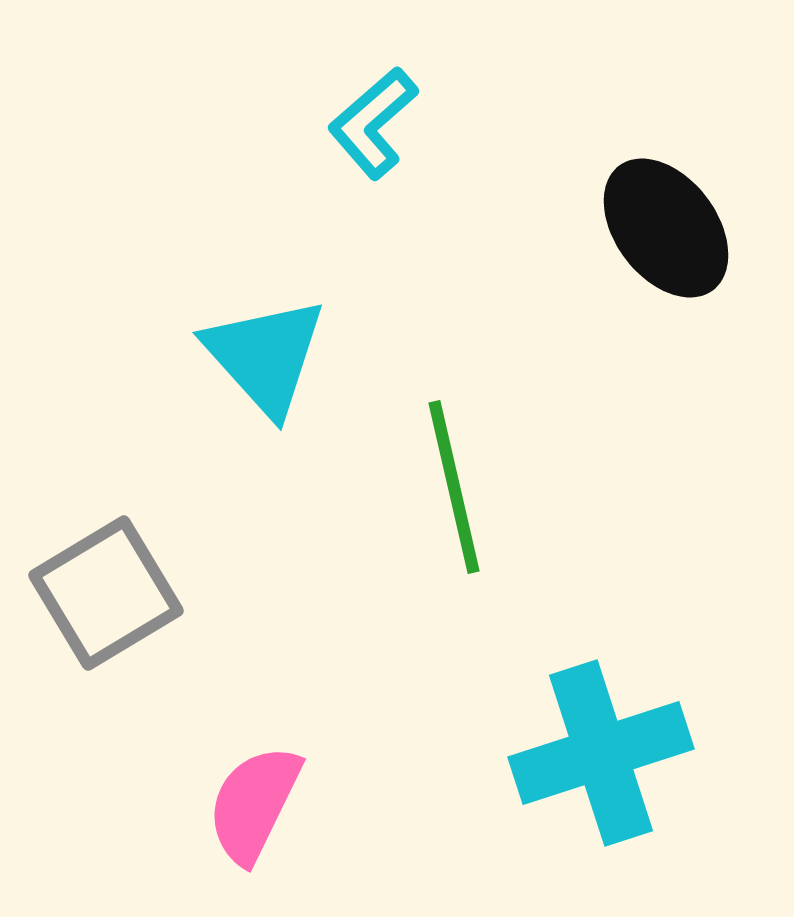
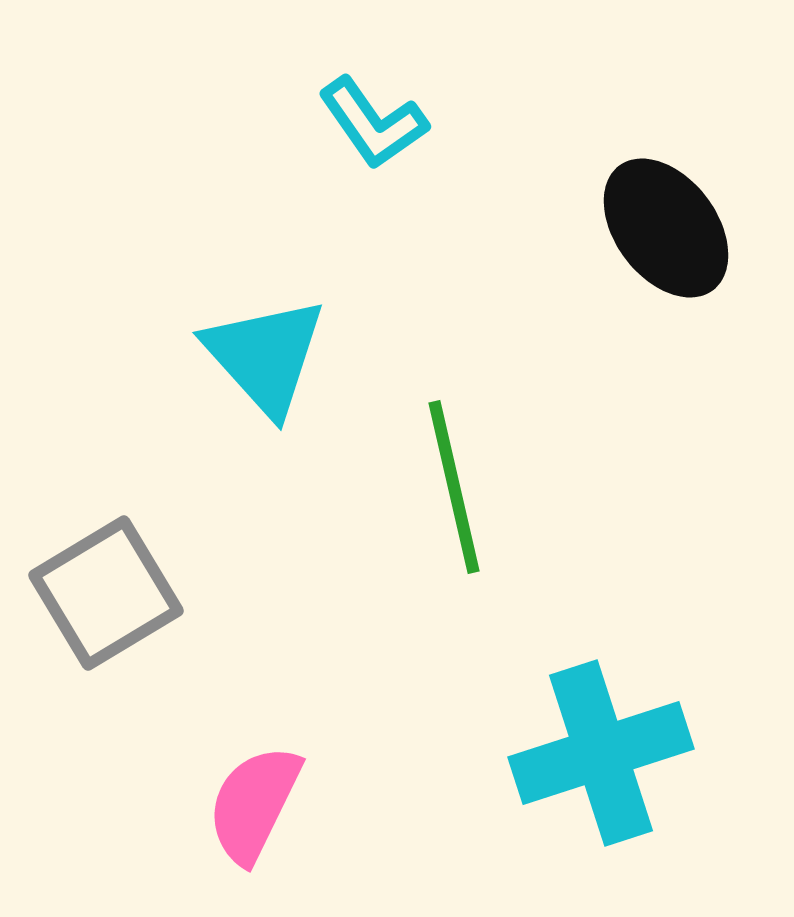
cyan L-shape: rotated 84 degrees counterclockwise
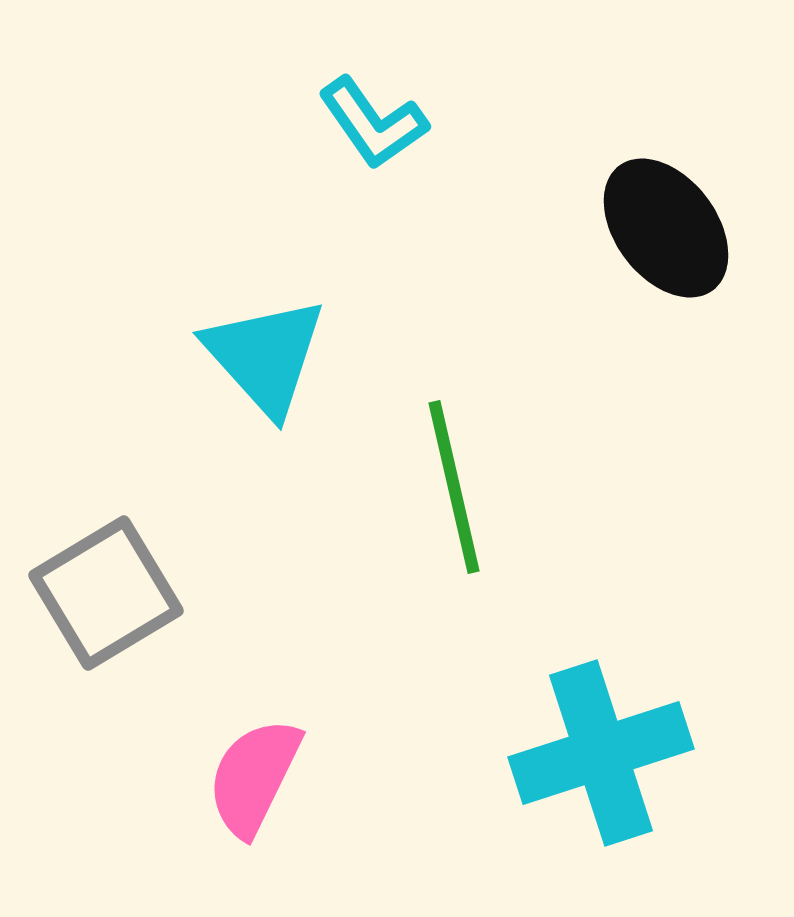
pink semicircle: moved 27 px up
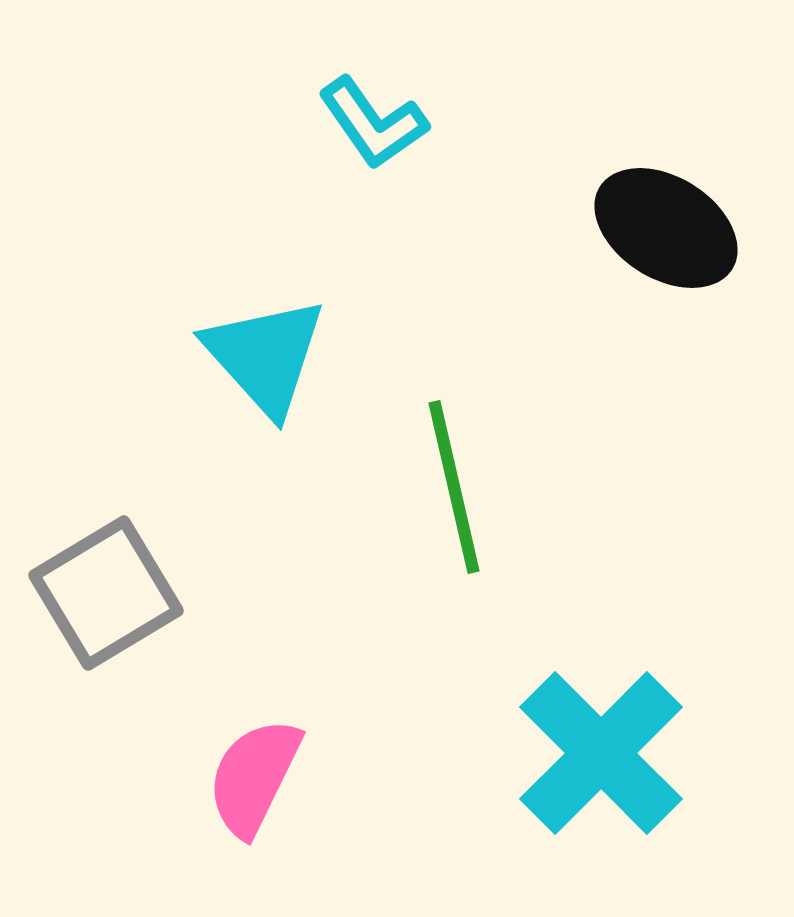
black ellipse: rotated 21 degrees counterclockwise
cyan cross: rotated 27 degrees counterclockwise
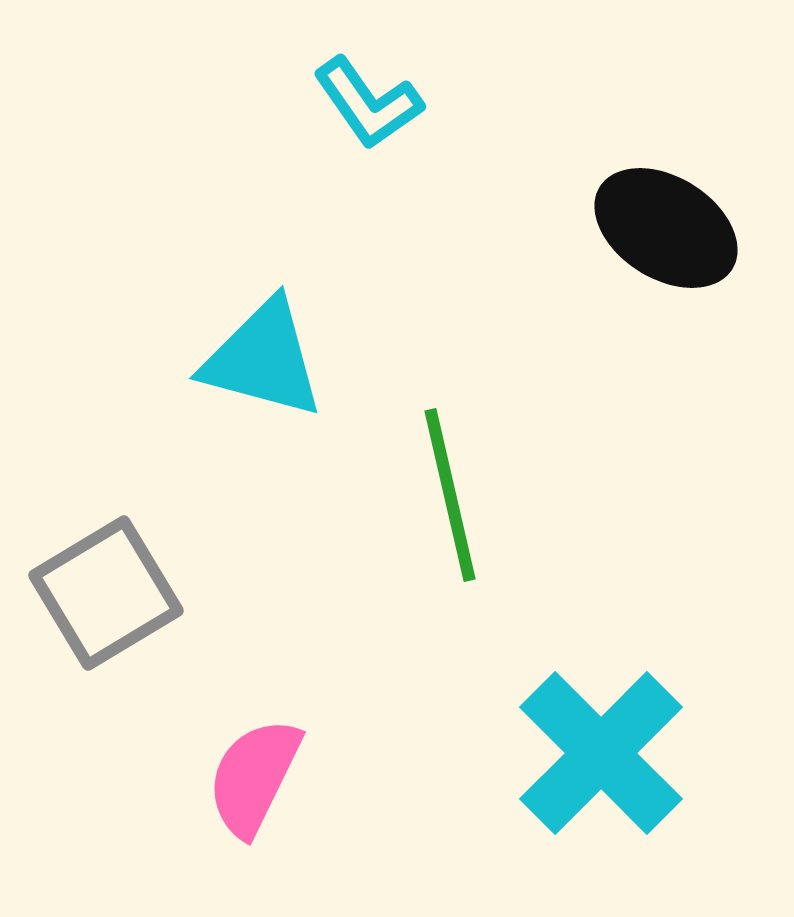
cyan L-shape: moved 5 px left, 20 px up
cyan triangle: moved 2 px left, 3 px down; rotated 33 degrees counterclockwise
green line: moved 4 px left, 8 px down
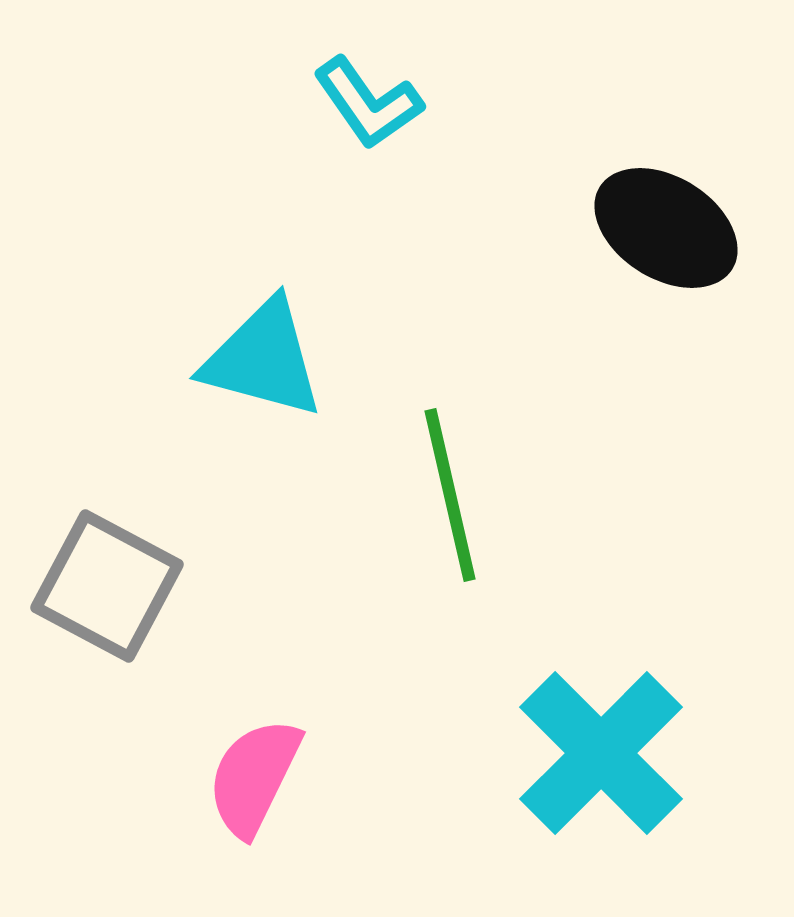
gray square: moved 1 px right, 7 px up; rotated 31 degrees counterclockwise
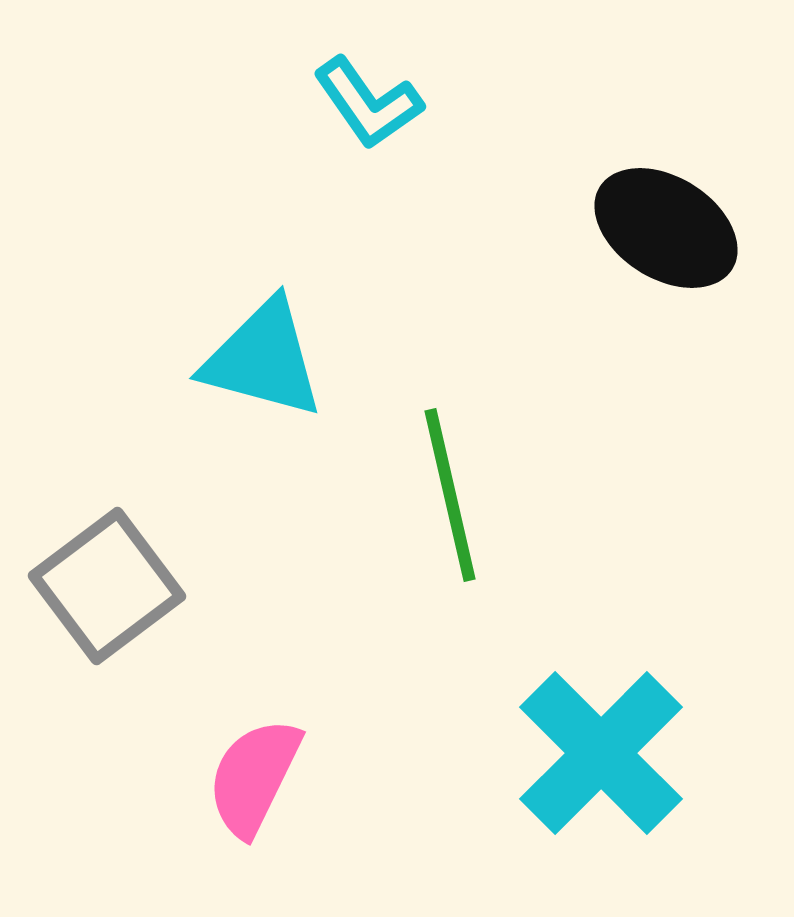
gray square: rotated 25 degrees clockwise
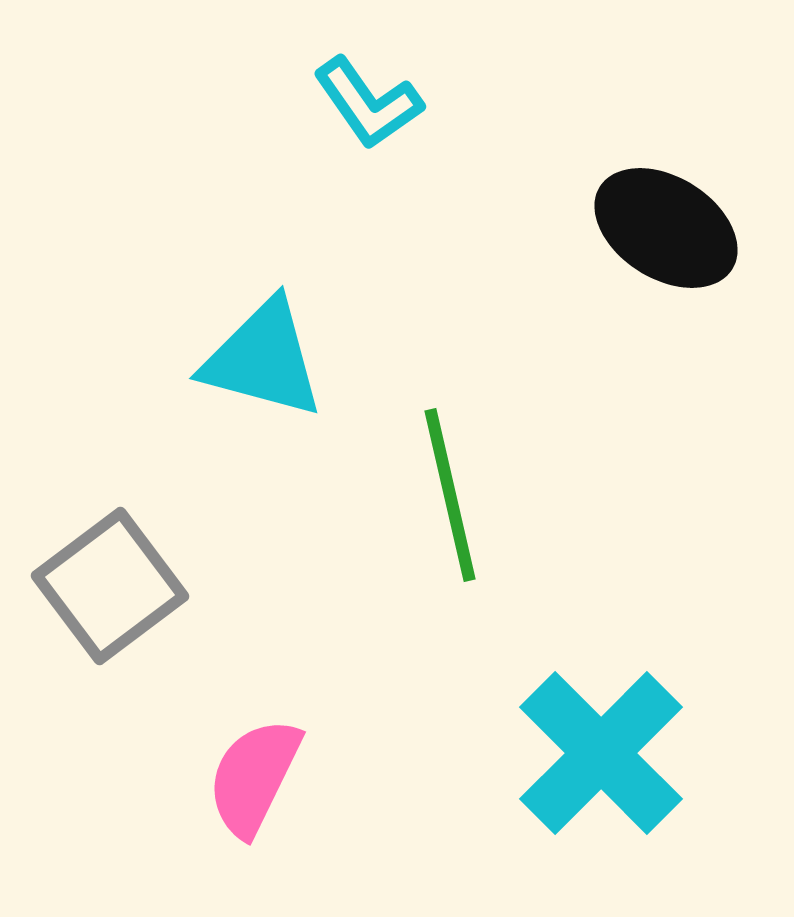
gray square: moved 3 px right
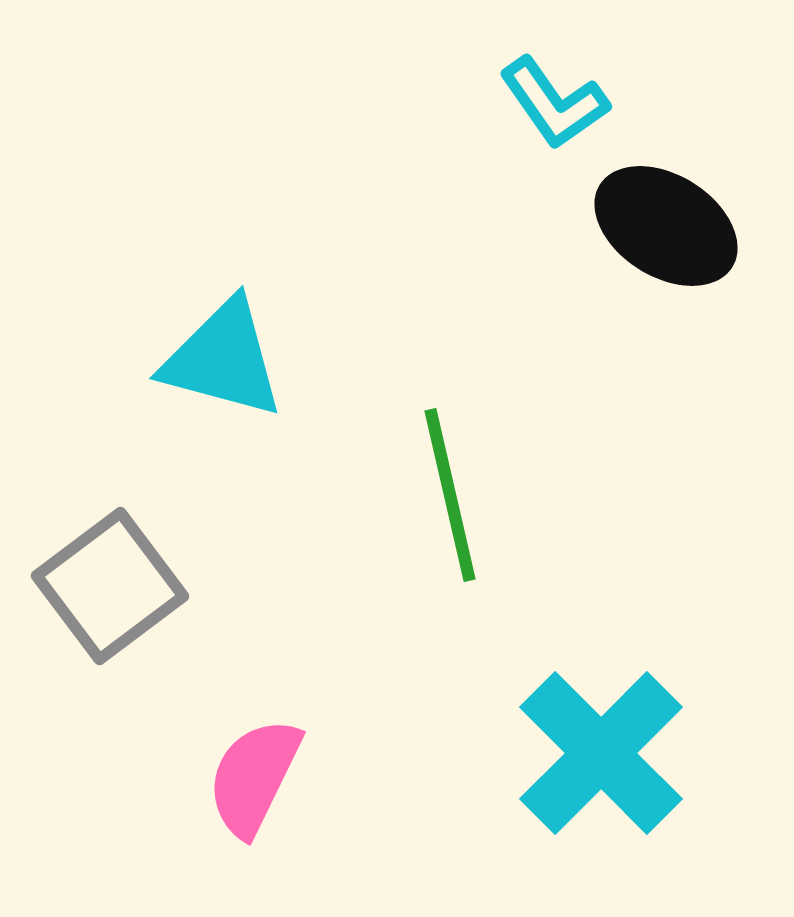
cyan L-shape: moved 186 px right
black ellipse: moved 2 px up
cyan triangle: moved 40 px left
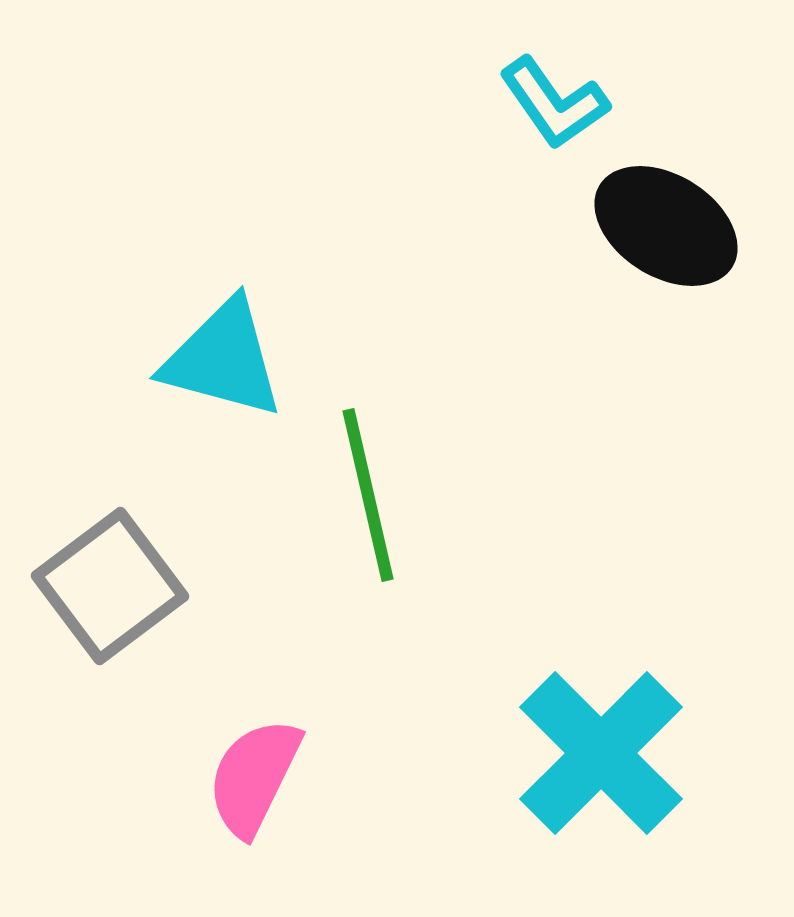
green line: moved 82 px left
